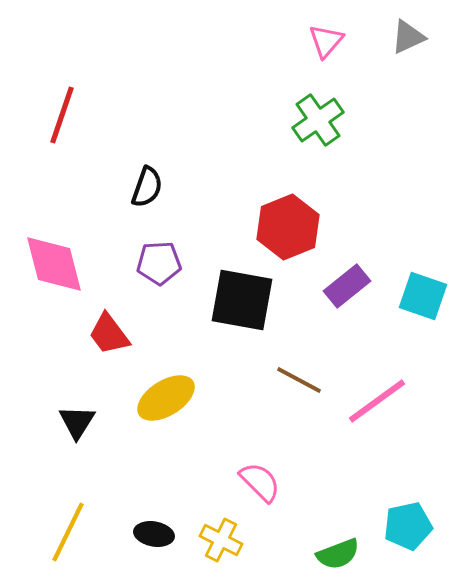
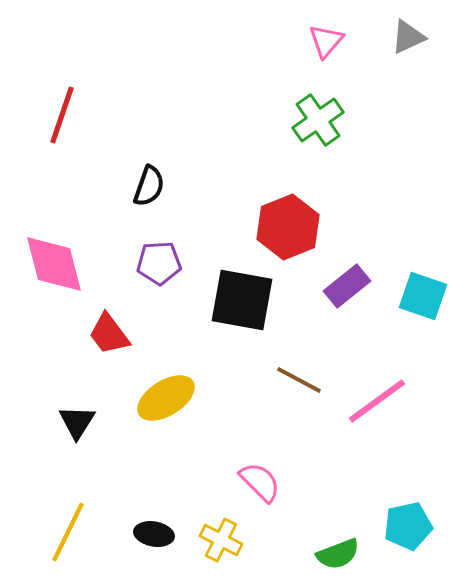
black semicircle: moved 2 px right, 1 px up
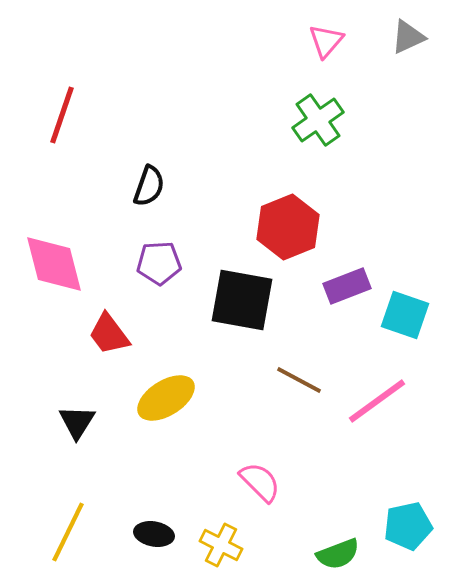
purple rectangle: rotated 18 degrees clockwise
cyan square: moved 18 px left, 19 px down
yellow cross: moved 5 px down
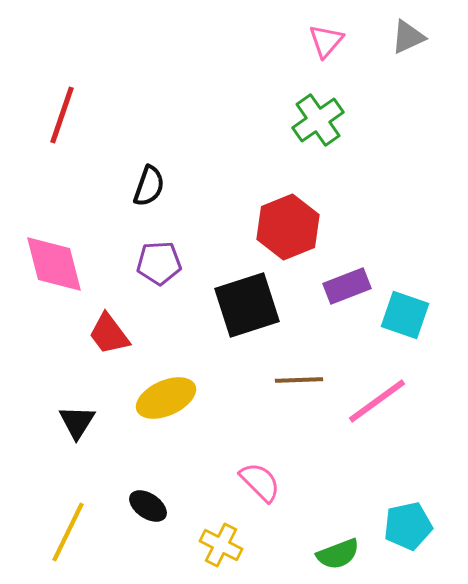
black square: moved 5 px right, 5 px down; rotated 28 degrees counterclockwise
brown line: rotated 30 degrees counterclockwise
yellow ellipse: rotated 8 degrees clockwise
black ellipse: moved 6 px left, 28 px up; rotated 24 degrees clockwise
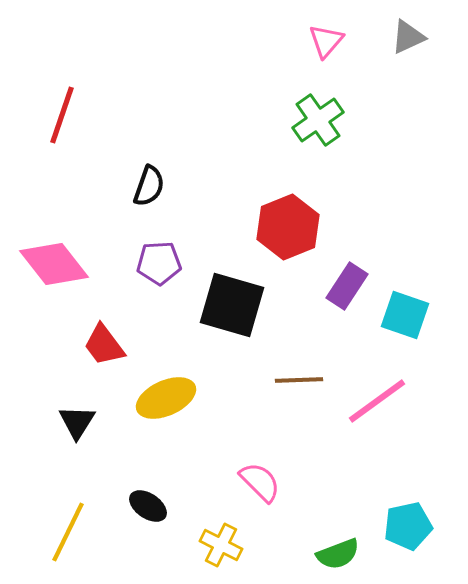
pink diamond: rotated 24 degrees counterclockwise
purple rectangle: rotated 36 degrees counterclockwise
black square: moved 15 px left; rotated 34 degrees clockwise
red trapezoid: moved 5 px left, 11 px down
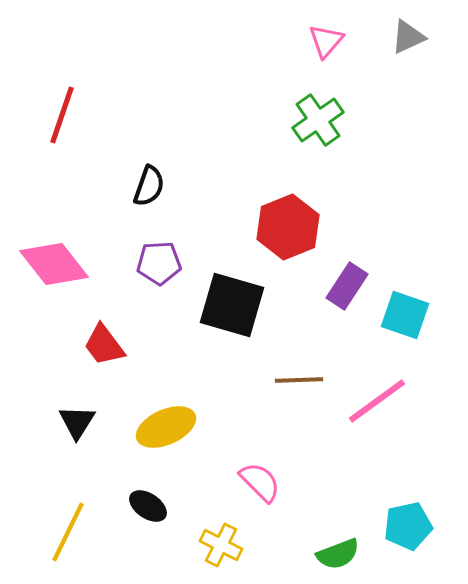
yellow ellipse: moved 29 px down
